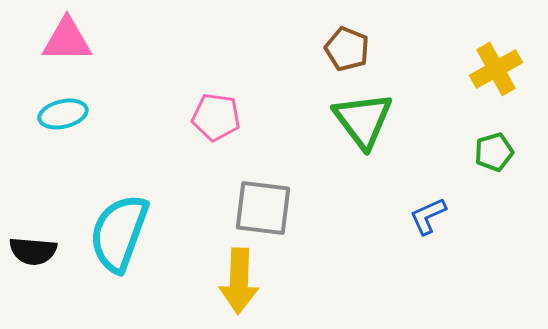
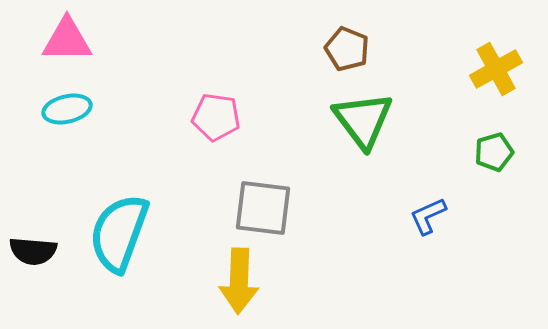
cyan ellipse: moved 4 px right, 5 px up
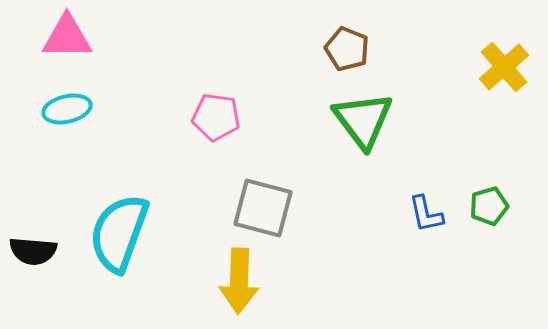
pink triangle: moved 3 px up
yellow cross: moved 8 px right, 2 px up; rotated 12 degrees counterclockwise
green pentagon: moved 5 px left, 54 px down
gray square: rotated 8 degrees clockwise
blue L-shape: moved 2 px left, 2 px up; rotated 78 degrees counterclockwise
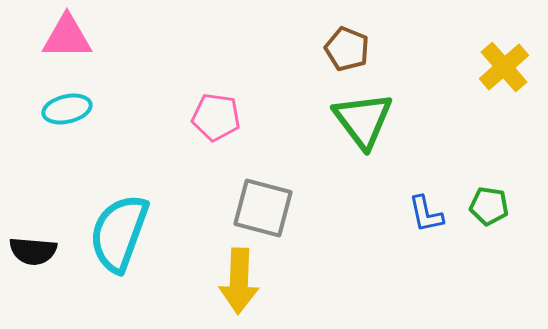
green pentagon: rotated 24 degrees clockwise
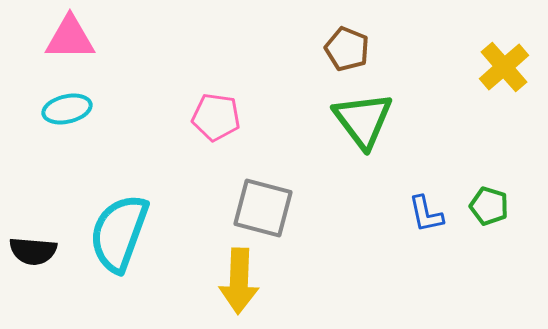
pink triangle: moved 3 px right, 1 px down
green pentagon: rotated 9 degrees clockwise
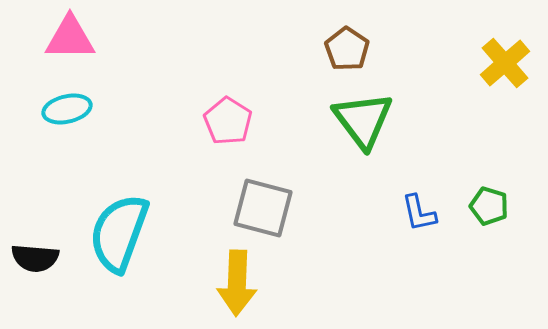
brown pentagon: rotated 12 degrees clockwise
yellow cross: moved 1 px right, 4 px up
pink pentagon: moved 12 px right, 4 px down; rotated 24 degrees clockwise
blue L-shape: moved 7 px left, 1 px up
black semicircle: moved 2 px right, 7 px down
yellow arrow: moved 2 px left, 2 px down
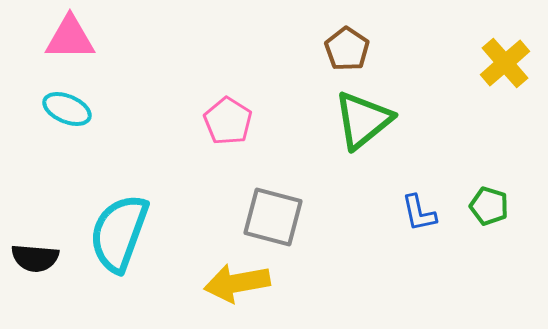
cyan ellipse: rotated 36 degrees clockwise
green triangle: rotated 28 degrees clockwise
gray square: moved 10 px right, 9 px down
yellow arrow: rotated 78 degrees clockwise
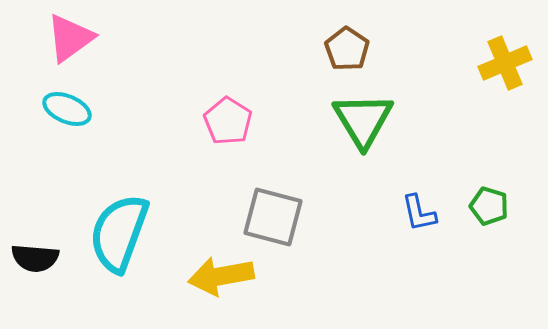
pink triangle: rotated 36 degrees counterclockwise
yellow cross: rotated 18 degrees clockwise
green triangle: rotated 22 degrees counterclockwise
yellow arrow: moved 16 px left, 7 px up
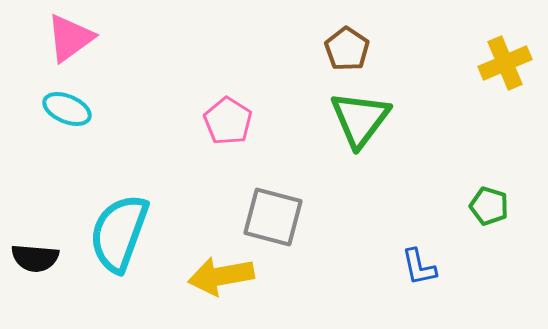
green triangle: moved 3 px left, 1 px up; rotated 8 degrees clockwise
blue L-shape: moved 54 px down
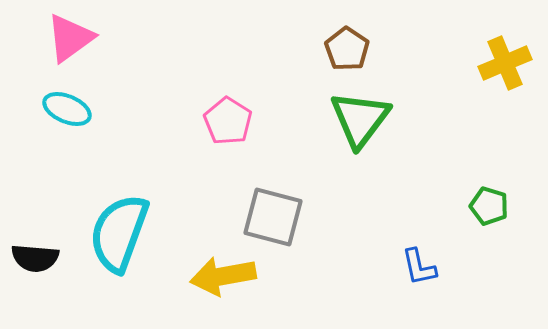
yellow arrow: moved 2 px right
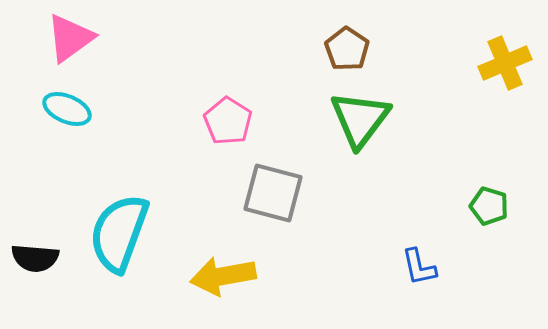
gray square: moved 24 px up
